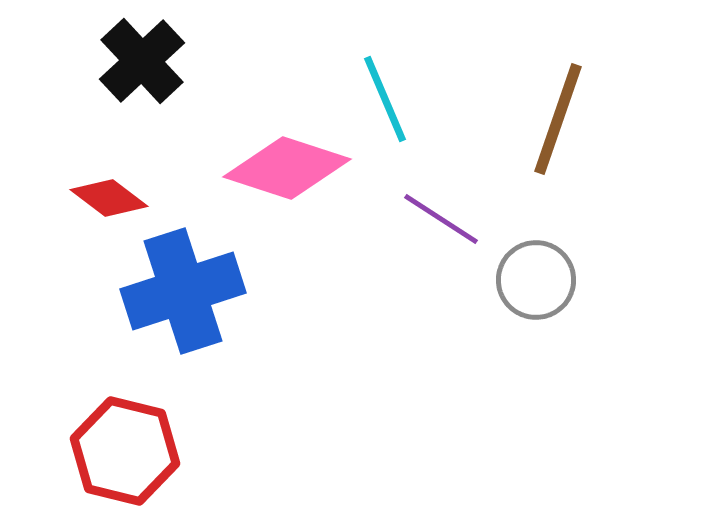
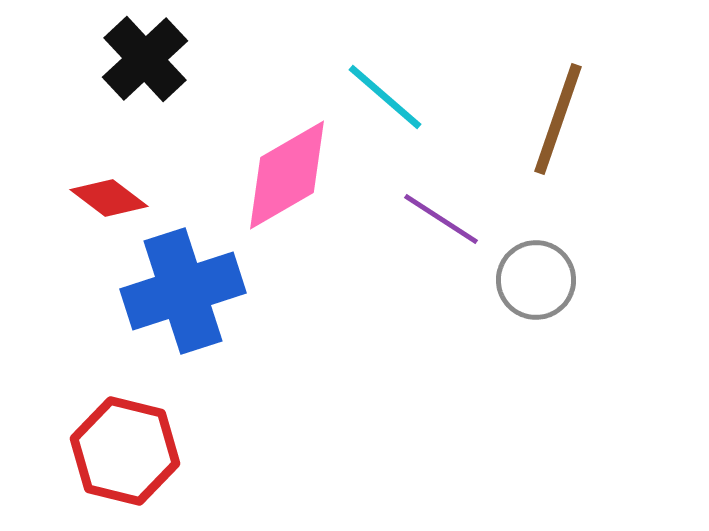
black cross: moved 3 px right, 2 px up
cyan line: moved 2 px up; rotated 26 degrees counterclockwise
pink diamond: moved 7 px down; rotated 48 degrees counterclockwise
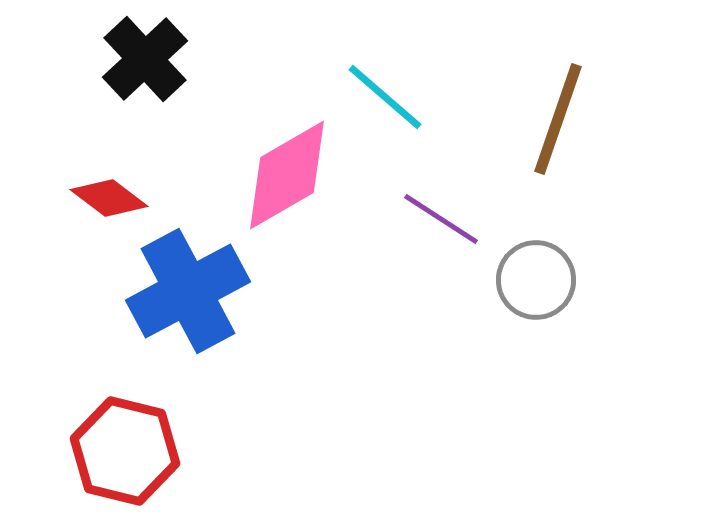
blue cross: moved 5 px right; rotated 10 degrees counterclockwise
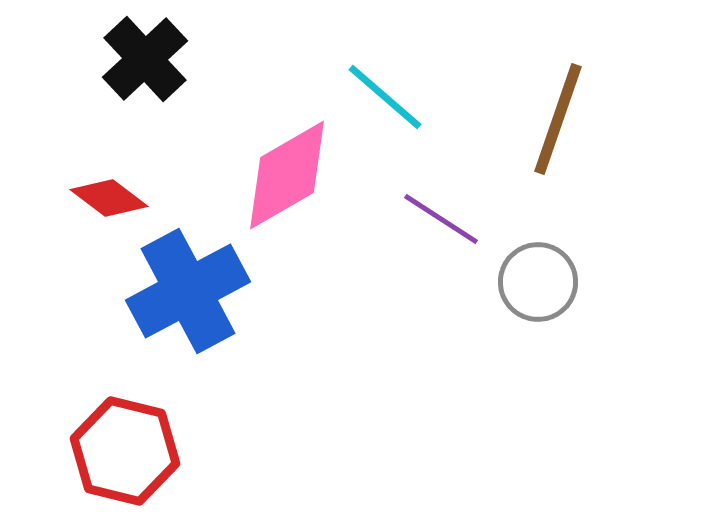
gray circle: moved 2 px right, 2 px down
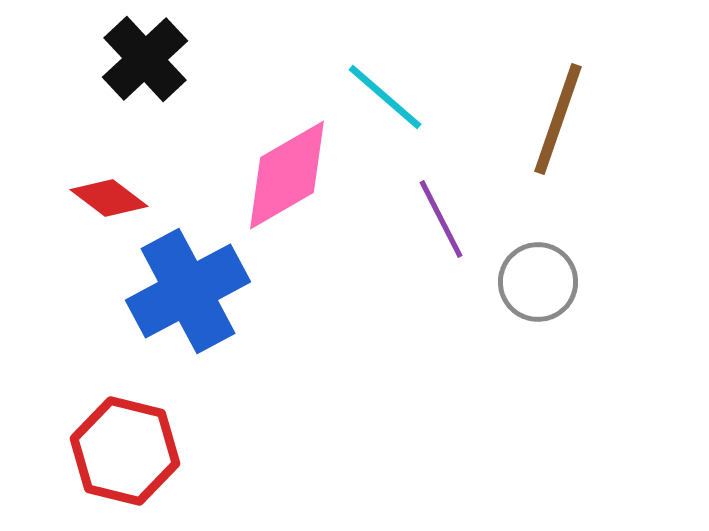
purple line: rotated 30 degrees clockwise
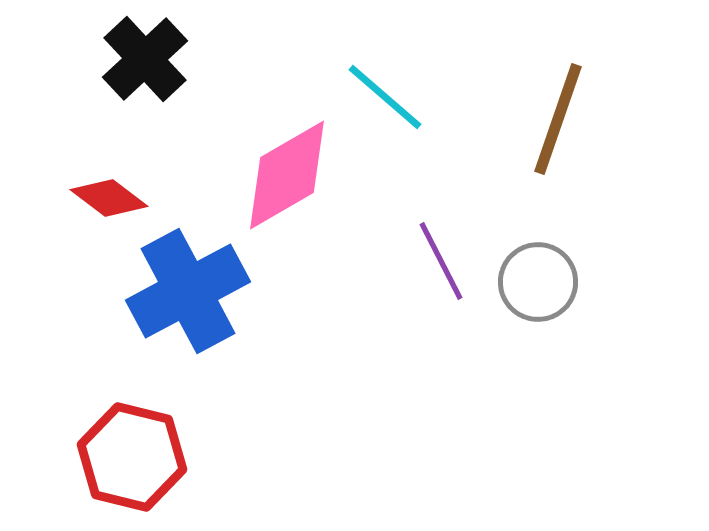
purple line: moved 42 px down
red hexagon: moved 7 px right, 6 px down
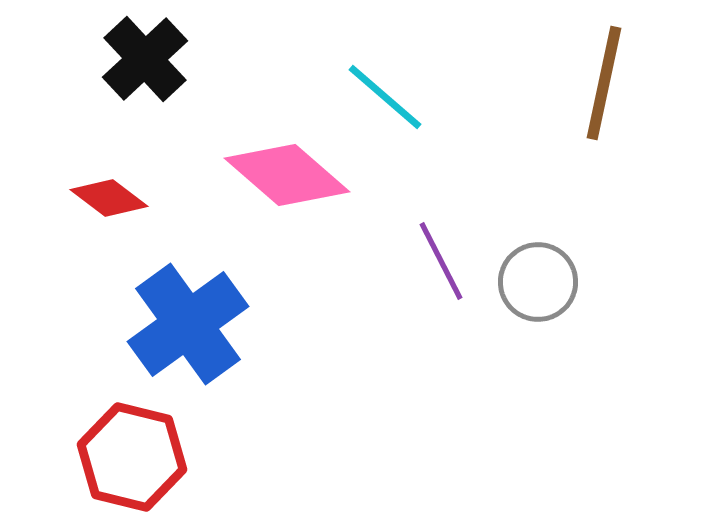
brown line: moved 46 px right, 36 px up; rotated 7 degrees counterclockwise
pink diamond: rotated 71 degrees clockwise
blue cross: moved 33 px down; rotated 8 degrees counterclockwise
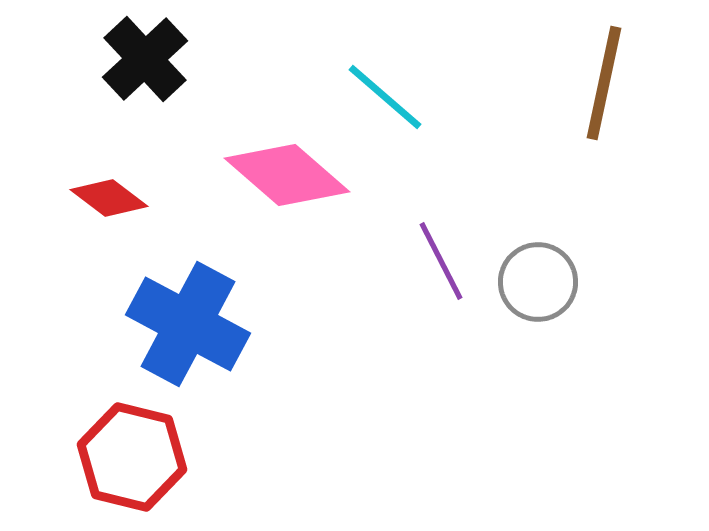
blue cross: rotated 26 degrees counterclockwise
